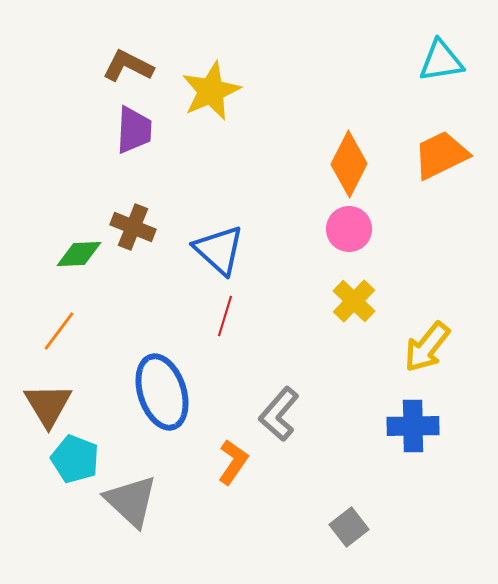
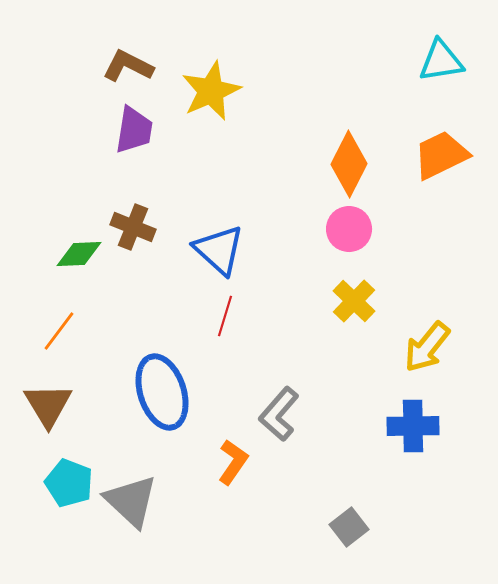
purple trapezoid: rotated 6 degrees clockwise
cyan pentagon: moved 6 px left, 24 px down
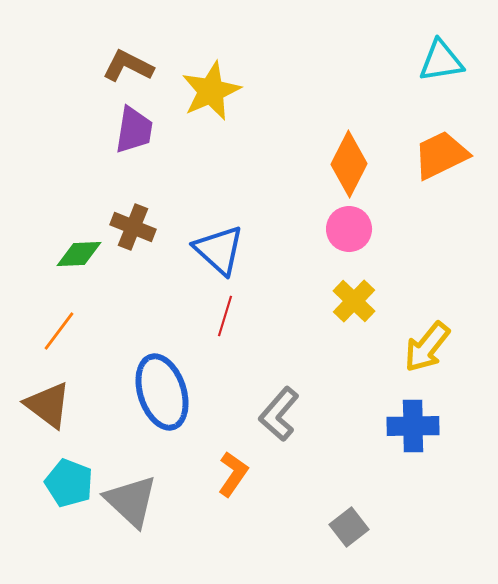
brown triangle: rotated 22 degrees counterclockwise
orange L-shape: moved 12 px down
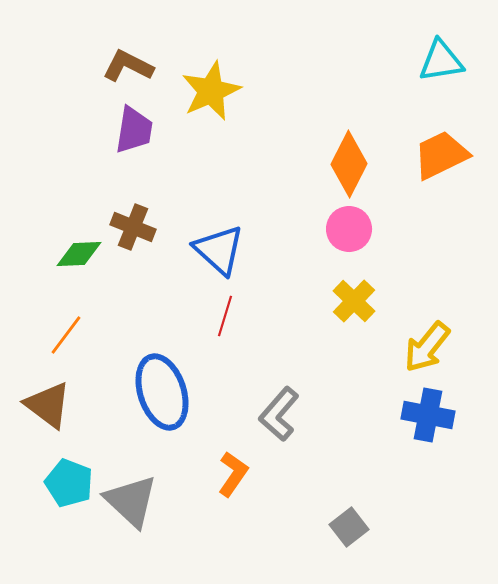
orange line: moved 7 px right, 4 px down
blue cross: moved 15 px right, 11 px up; rotated 12 degrees clockwise
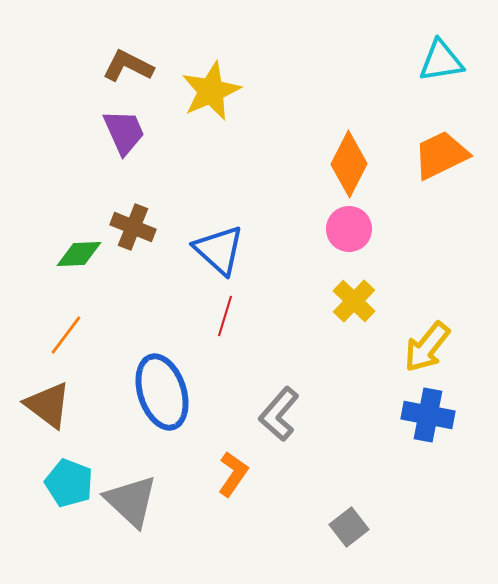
purple trapezoid: moved 10 px left, 2 px down; rotated 33 degrees counterclockwise
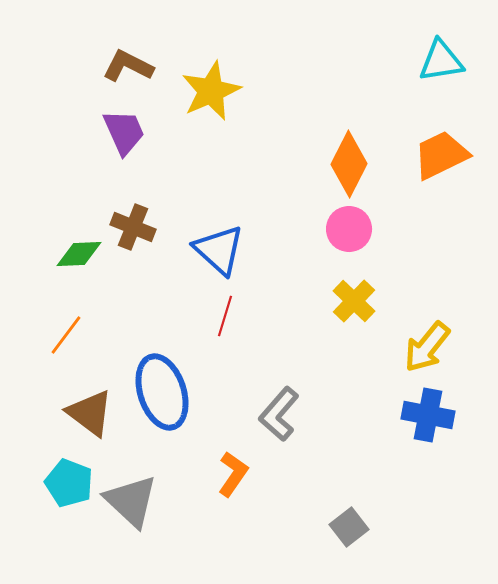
brown triangle: moved 42 px right, 8 px down
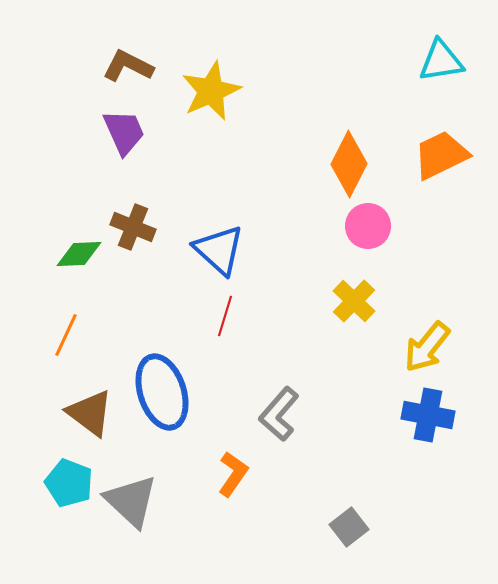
pink circle: moved 19 px right, 3 px up
orange line: rotated 12 degrees counterclockwise
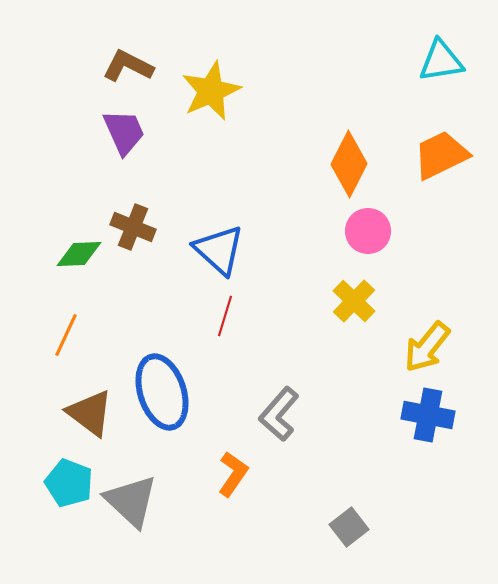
pink circle: moved 5 px down
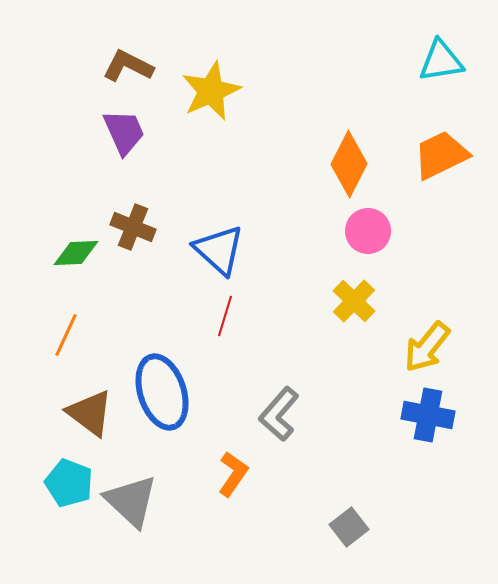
green diamond: moved 3 px left, 1 px up
